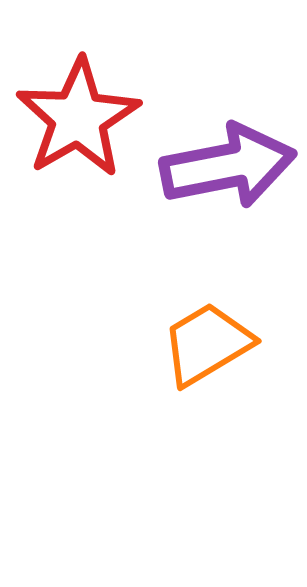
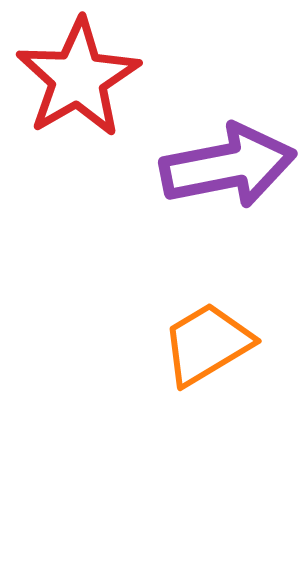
red star: moved 40 px up
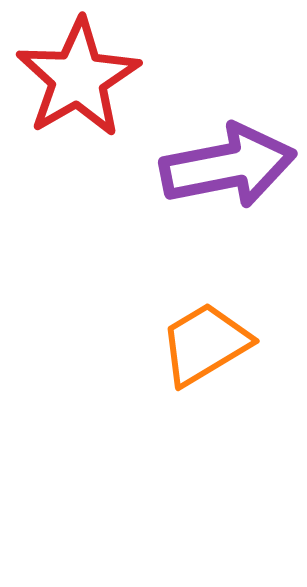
orange trapezoid: moved 2 px left
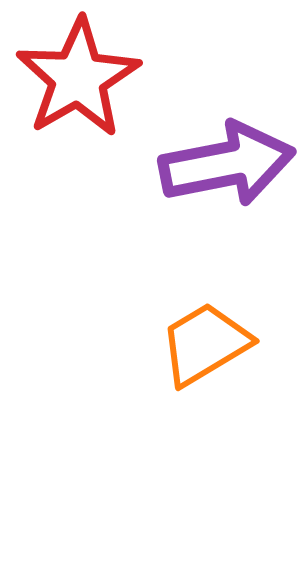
purple arrow: moved 1 px left, 2 px up
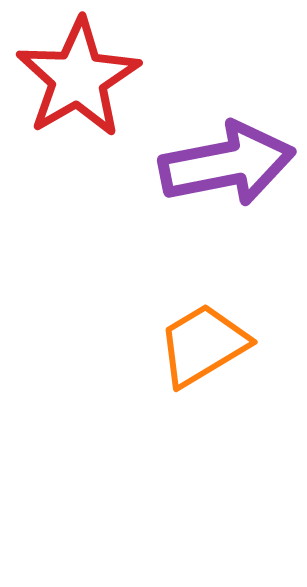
orange trapezoid: moved 2 px left, 1 px down
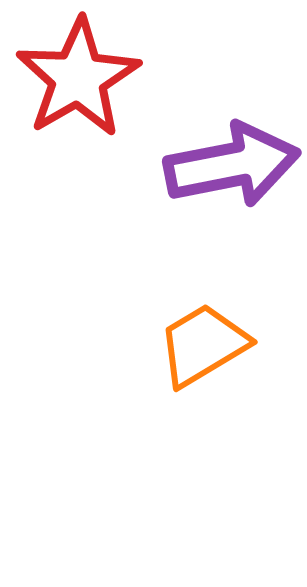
purple arrow: moved 5 px right, 1 px down
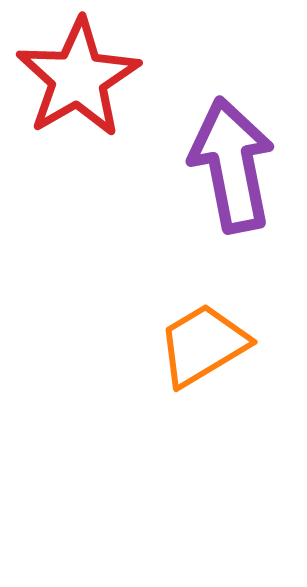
purple arrow: rotated 90 degrees counterclockwise
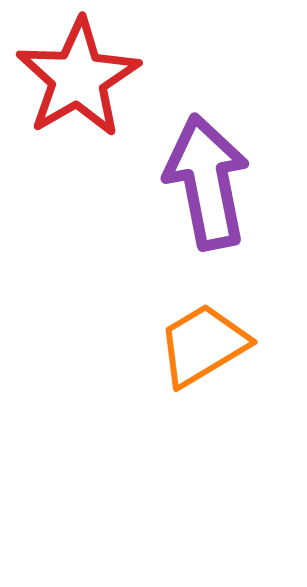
purple arrow: moved 25 px left, 17 px down
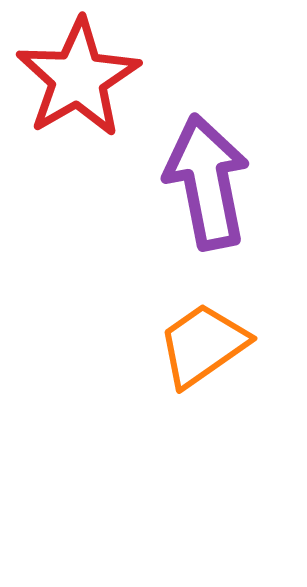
orange trapezoid: rotated 4 degrees counterclockwise
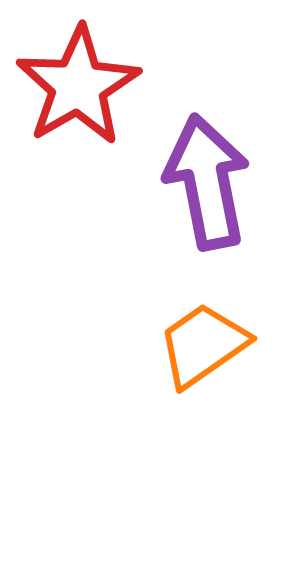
red star: moved 8 px down
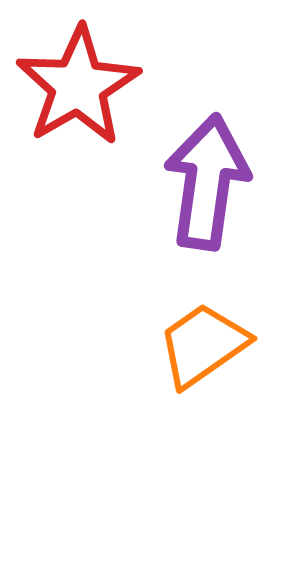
purple arrow: rotated 19 degrees clockwise
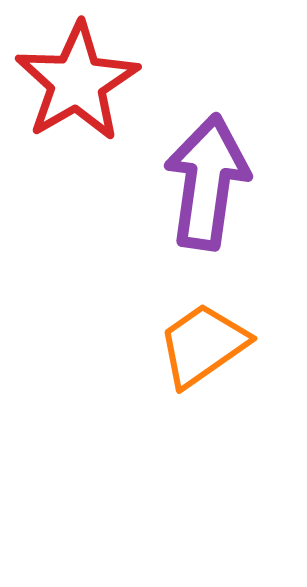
red star: moved 1 px left, 4 px up
